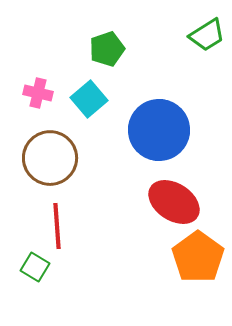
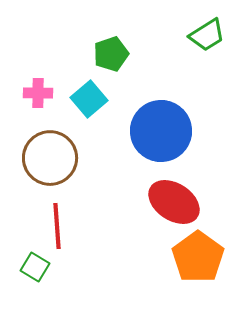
green pentagon: moved 4 px right, 5 px down
pink cross: rotated 12 degrees counterclockwise
blue circle: moved 2 px right, 1 px down
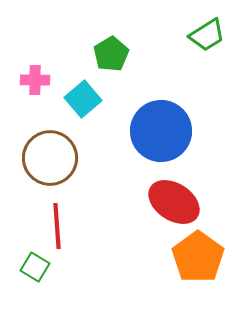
green pentagon: rotated 12 degrees counterclockwise
pink cross: moved 3 px left, 13 px up
cyan square: moved 6 px left
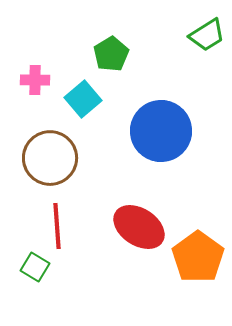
red ellipse: moved 35 px left, 25 px down
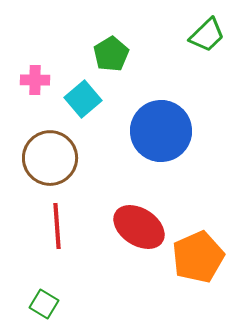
green trapezoid: rotated 12 degrees counterclockwise
orange pentagon: rotated 12 degrees clockwise
green square: moved 9 px right, 37 px down
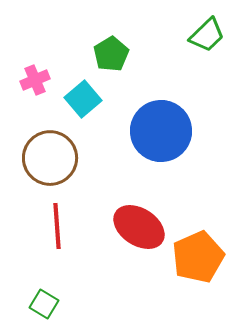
pink cross: rotated 24 degrees counterclockwise
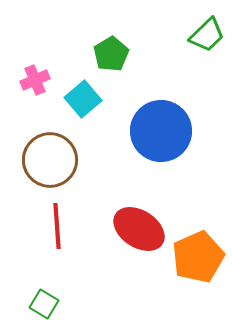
brown circle: moved 2 px down
red ellipse: moved 2 px down
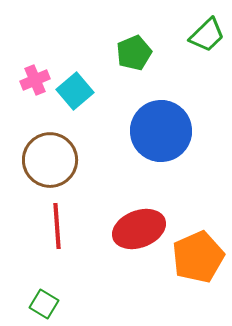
green pentagon: moved 23 px right, 1 px up; rotated 8 degrees clockwise
cyan square: moved 8 px left, 8 px up
red ellipse: rotated 54 degrees counterclockwise
